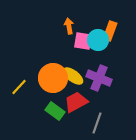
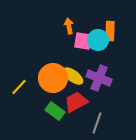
orange rectangle: rotated 18 degrees counterclockwise
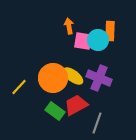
red trapezoid: moved 3 px down
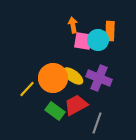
orange arrow: moved 4 px right, 1 px up
yellow line: moved 8 px right, 2 px down
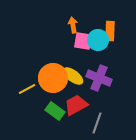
yellow line: rotated 18 degrees clockwise
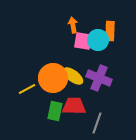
red trapezoid: moved 2 px left, 1 px down; rotated 30 degrees clockwise
green rectangle: rotated 66 degrees clockwise
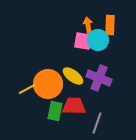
orange arrow: moved 15 px right
orange rectangle: moved 6 px up
orange circle: moved 5 px left, 6 px down
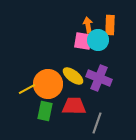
green rectangle: moved 10 px left
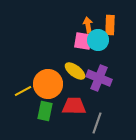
yellow ellipse: moved 2 px right, 5 px up
yellow line: moved 4 px left, 2 px down
